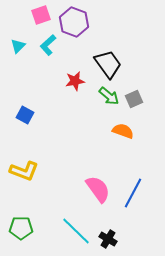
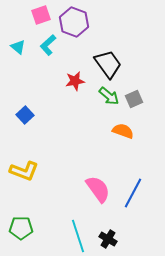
cyan triangle: moved 1 px down; rotated 35 degrees counterclockwise
blue square: rotated 18 degrees clockwise
cyan line: moved 2 px right, 5 px down; rotated 28 degrees clockwise
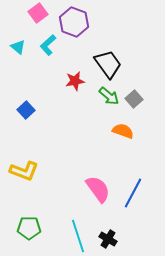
pink square: moved 3 px left, 2 px up; rotated 18 degrees counterclockwise
gray square: rotated 18 degrees counterclockwise
blue square: moved 1 px right, 5 px up
green pentagon: moved 8 px right
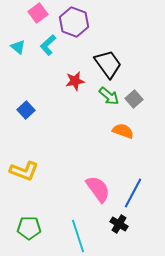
black cross: moved 11 px right, 15 px up
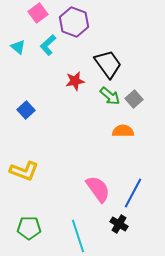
green arrow: moved 1 px right
orange semicircle: rotated 20 degrees counterclockwise
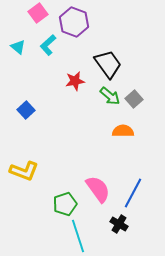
green pentagon: moved 36 px right, 24 px up; rotated 20 degrees counterclockwise
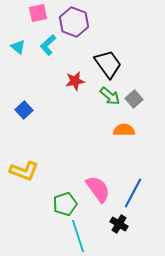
pink square: rotated 24 degrees clockwise
blue square: moved 2 px left
orange semicircle: moved 1 px right, 1 px up
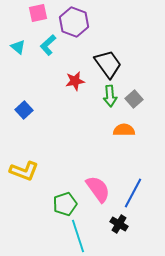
green arrow: rotated 45 degrees clockwise
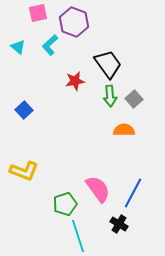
cyan L-shape: moved 2 px right
